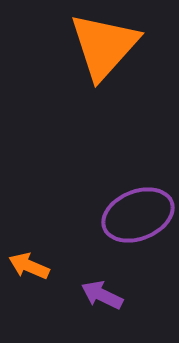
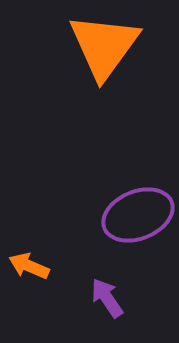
orange triangle: rotated 6 degrees counterclockwise
purple arrow: moved 5 px right, 3 px down; rotated 30 degrees clockwise
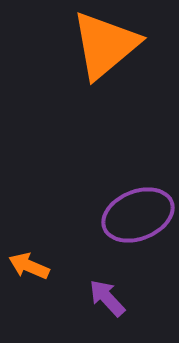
orange triangle: moved 1 px right, 1 px up; rotated 14 degrees clockwise
purple arrow: rotated 9 degrees counterclockwise
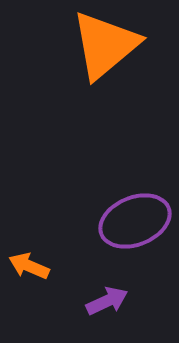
purple ellipse: moved 3 px left, 6 px down
purple arrow: moved 3 px down; rotated 108 degrees clockwise
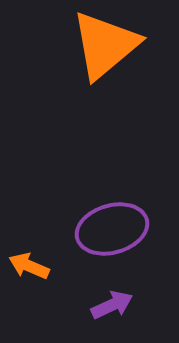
purple ellipse: moved 23 px left, 8 px down; rotated 6 degrees clockwise
purple arrow: moved 5 px right, 4 px down
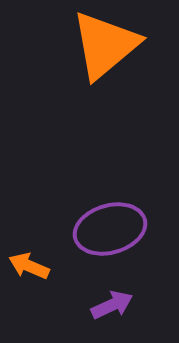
purple ellipse: moved 2 px left
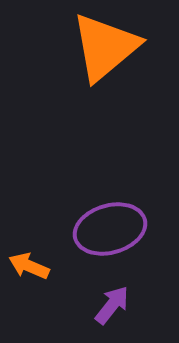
orange triangle: moved 2 px down
purple arrow: rotated 27 degrees counterclockwise
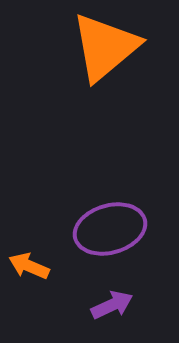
purple arrow: rotated 27 degrees clockwise
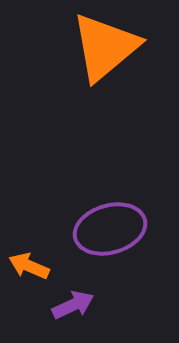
purple arrow: moved 39 px left
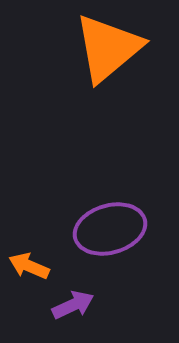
orange triangle: moved 3 px right, 1 px down
